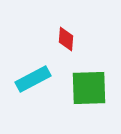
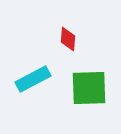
red diamond: moved 2 px right
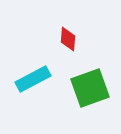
green square: moved 1 px right; rotated 18 degrees counterclockwise
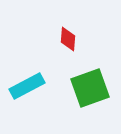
cyan rectangle: moved 6 px left, 7 px down
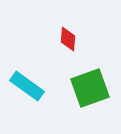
cyan rectangle: rotated 64 degrees clockwise
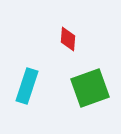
cyan rectangle: rotated 72 degrees clockwise
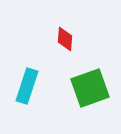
red diamond: moved 3 px left
